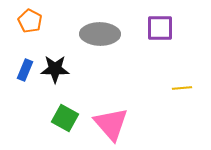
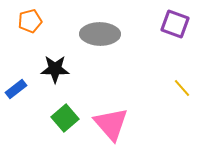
orange pentagon: rotated 30 degrees clockwise
purple square: moved 15 px right, 4 px up; rotated 20 degrees clockwise
blue rectangle: moved 9 px left, 19 px down; rotated 30 degrees clockwise
yellow line: rotated 54 degrees clockwise
green square: rotated 20 degrees clockwise
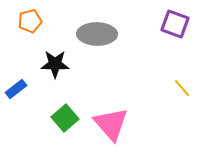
gray ellipse: moved 3 px left
black star: moved 5 px up
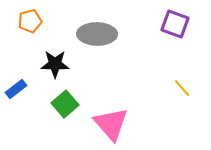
green square: moved 14 px up
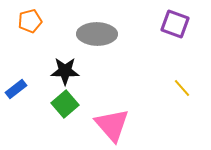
black star: moved 10 px right, 7 px down
pink triangle: moved 1 px right, 1 px down
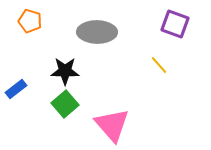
orange pentagon: rotated 30 degrees clockwise
gray ellipse: moved 2 px up
yellow line: moved 23 px left, 23 px up
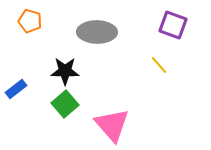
purple square: moved 2 px left, 1 px down
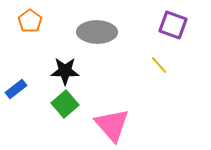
orange pentagon: rotated 20 degrees clockwise
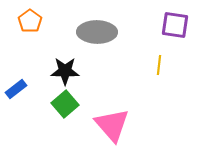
purple square: moved 2 px right; rotated 12 degrees counterclockwise
yellow line: rotated 48 degrees clockwise
